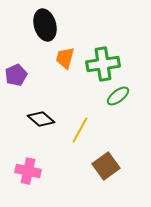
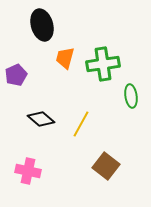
black ellipse: moved 3 px left
green ellipse: moved 13 px right; rotated 60 degrees counterclockwise
yellow line: moved 1 px right, 6 px up
brown square: rotated 16 degrees counterclockwise
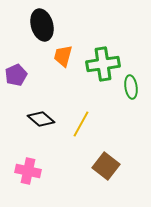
orange trapezoid: moved 2 px left, 2 px up
green ellipse: moved 9 px up
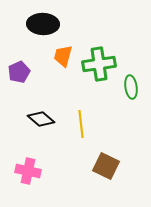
black ellipse: moved 1 px right, 1 px up; rotated 72 degrees counterclockwise
green cross: moved 4 px left
purple pentagon: moved 3 px right, 3 px up
yellow line: rotated 36 degrees counterclockwise
brown square: rotated 12 degrees counterclockwise
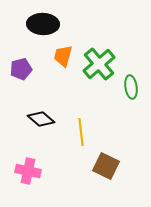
green cross: rotated 32 degrees counterclockwise
purple pentagon: moved 2 px right, 3 px up; rotated 10 degrees clockwise
yellow line: moved 8 px down
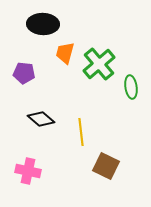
orange trapezoid: moved 2 px right, 3 px up
purple pentagon: moved 3 px right, 4 px down; rotated 20 degrees clockwise
